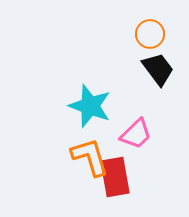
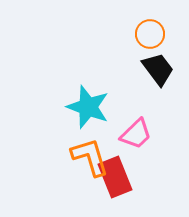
cyan star: moved 2 px left, 1 px down
red rectangle: rotated 12 degrees counterclockwise
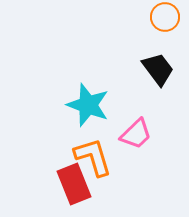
orange circle: moved 15 px right, 17 px up
cyan star: moved 2 px up
orange L-shape: moved 3 px right
red rectangle: moved 41 px left, 7 px down
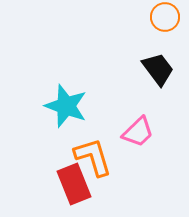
cyan star: moved 22 px left, 1 px down
pink trapezoid: moved 2 px right, 2 px up
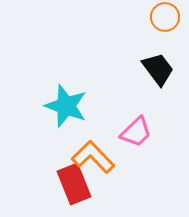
pink trapezoid: moved 2 px left
orange L-shape: rotated 27 degrees counterclockwise
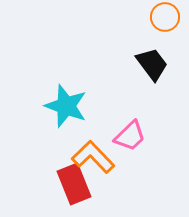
black trapezoid: moved 6 px left, 5 px up
pink trapezoid: moved 6 px left, 4 px down
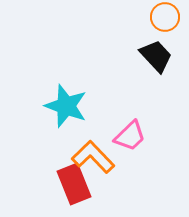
black trapezoid: moved 4 px right, 8 px up; rotated 6 degrees counterclockwise
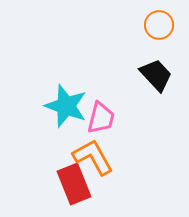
orange circle: moved 6 px left, 8 px down
black trapezoid: moved 19 px down
pink trapezoid: moved 29 px left, 18 px up; rotated 32 degrees counterclockwise
orange L-shape: rotated 15 degrees clockwise
